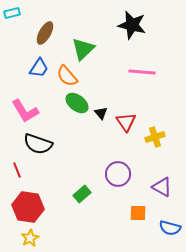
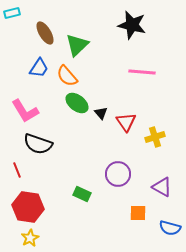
brown ellipse: rotated 60 degrees counterclockwise
green triangle: moved 6 px left, 4 px up
green rectangle: rotated 66 degrees clockwise
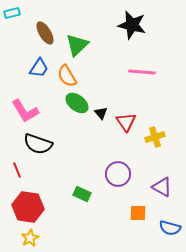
orange semicircle: rotated 10 degrees clockwise
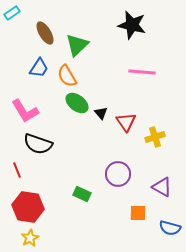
cyan rectangle: rotated 21 degrees counterclockwise
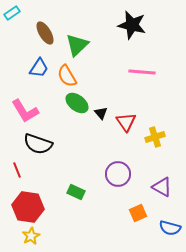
green rectangle: moved 6 px left, 2 px up
orange square: rotated 24 degrees counterclockwise
yellow star: moved 1 px right, 2 px up
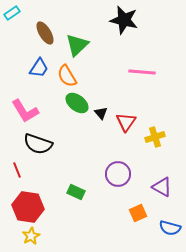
black star: moved 8 px left, 5 px up
red triangle: rotated 10 degrees clockwise
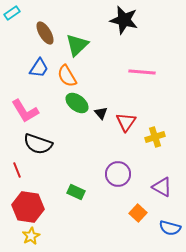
orange square: rotated 24 degrees counterclockwise
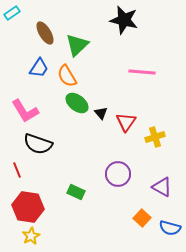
orange square: moved 4 px right, 5 px down
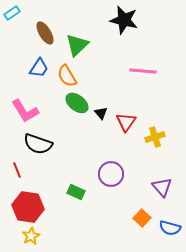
pink line: moved 1 px right, 1 px up
purple circle: moved 7 px left
purple triangle: rotated 20 degrees clockwise
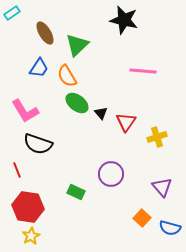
yellow cross: moved 2 px right
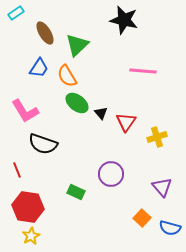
cyan rectangle: moved 4 px right
black semicircle: moved 5 px right
